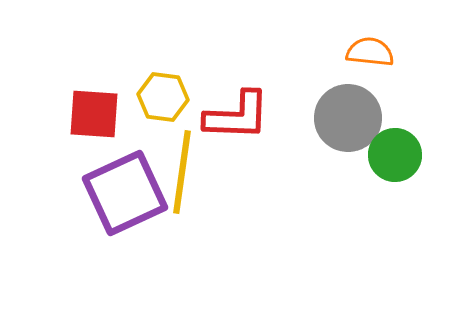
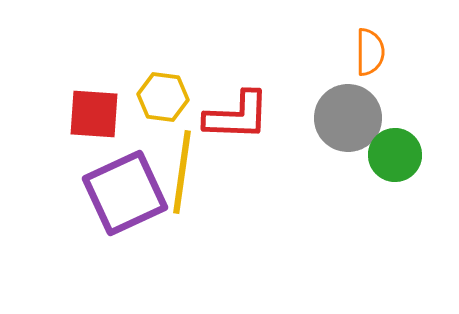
orange semicircle: rotated 84 degrees clockwise
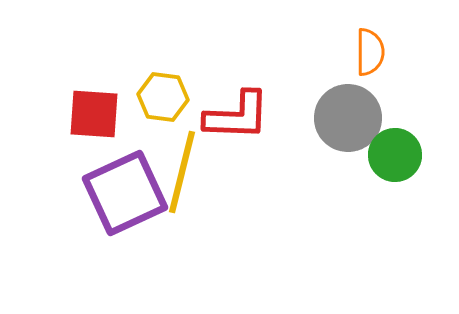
yellow line: rotated 6 degrees clockwise
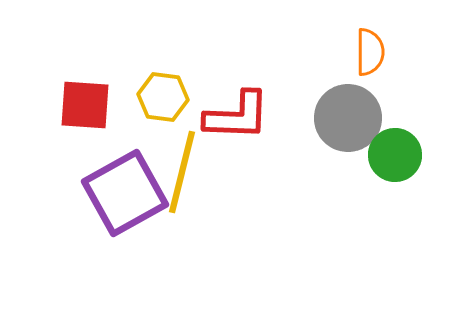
red square: moved 9 px left, 9 px up
purple square: rotated 4 degrees counterclockwise
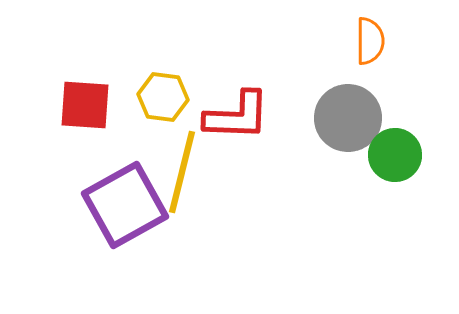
orange semicircle: moved 11 px up
purple square: moved 12 px down
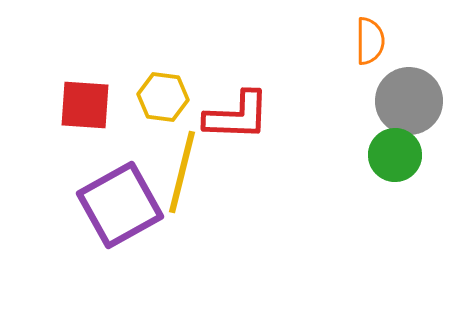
gray circle: moved 61 px right, 17 px up
purple square: moved 5 px left
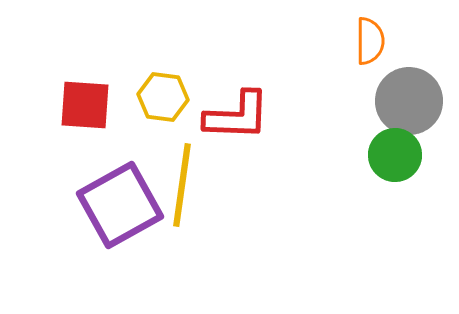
yellow line: moved 13 px down; rotated 6 degrees counterclockwise
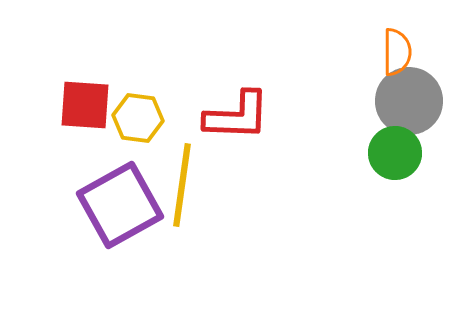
orange semicircle: moved 27 px right, 11 px down
yellow hexagon: moved 25 px left, 21 px down
green circle: moved 2 px up
